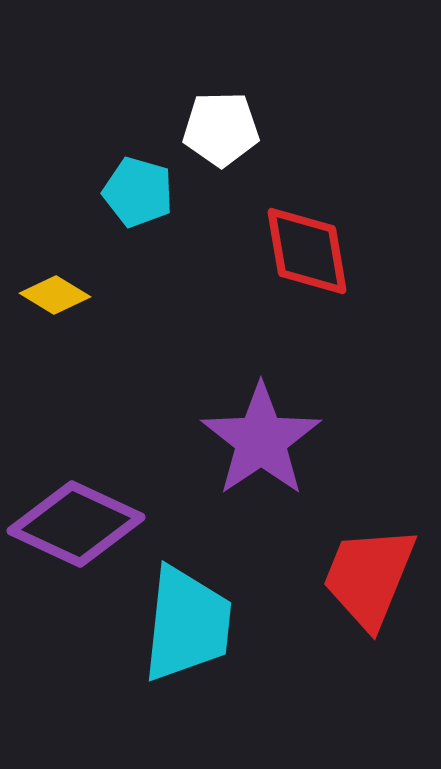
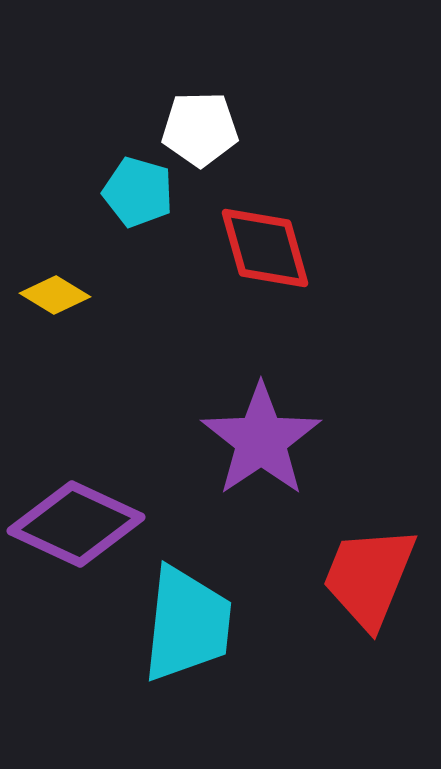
white pentagon: moved 21 px left
red diamond: moved 42 px left, 3 px up; rotated 6 degrees counterclockwise
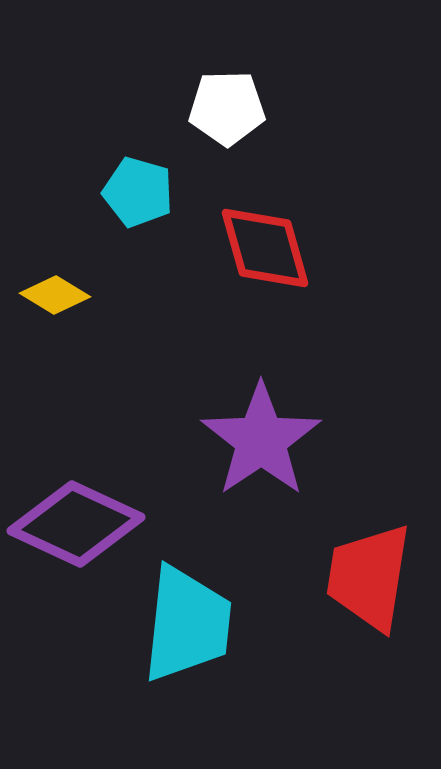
white pentagon: moved 27 px right, 21 px up
red trapezoid: rotated 13 degrees counterclockwise
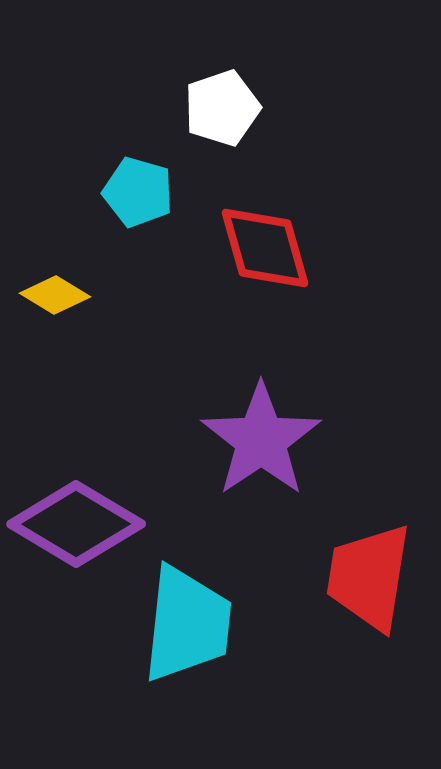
white pentagon: moved 5 px left; rotated 18 degrees counterclockwise
purple diamond: rotated 6 degrees clockwise
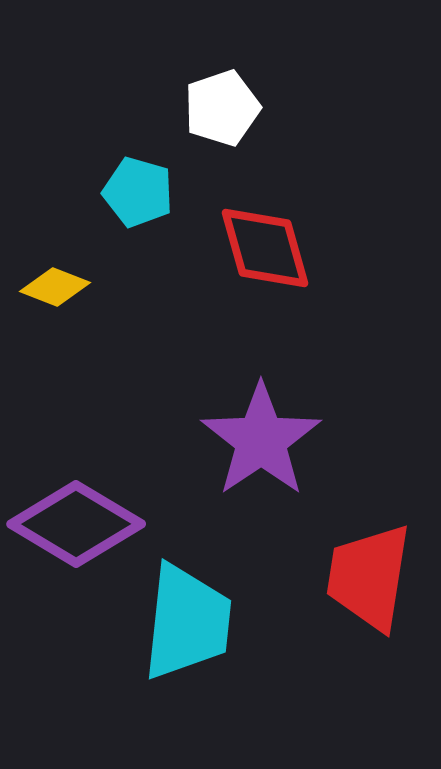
yellow diamond: moved 8 px up; rotated 10 degrees counterclockwise
cyan trapezoid: moved 2 px up
